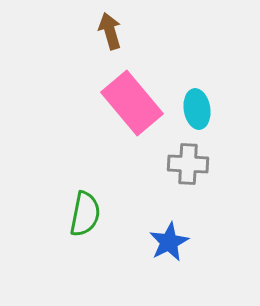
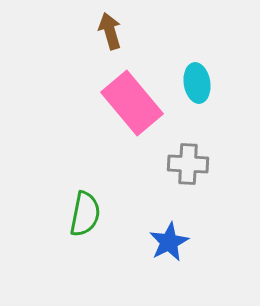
cyan ellipse: moved 26 px up
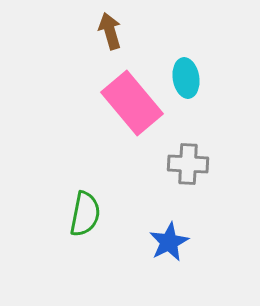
cyan ellipse: moved 11 px left, 5 px up
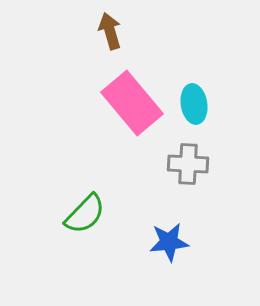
cyan ellipse: moved 8 px right, 26 px down
green semicircle: rotated 33 degrees clockwise
blue star: rotated 21 degrees clockwise
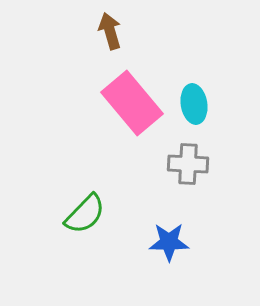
blue star: rotated 6 degrees clockwise
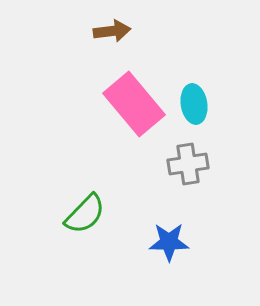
brown arrow: moved 2 px right; rotated 99 degrees clockwise
pink rectangle: moved 2 px right, 1 px down
gray cross: rotated 12 degrees counterclockwise
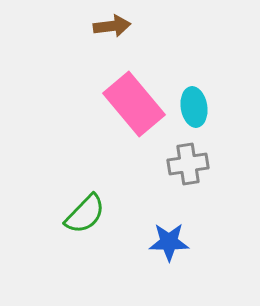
brown arrow: moved 5 px up
cyan ellipse: moved 3 px down
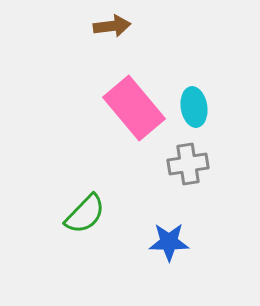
pink rectangle: moved 4 px down
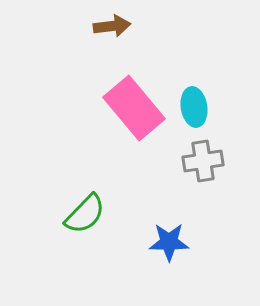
gray cross: moved 15 px right, 3 px up
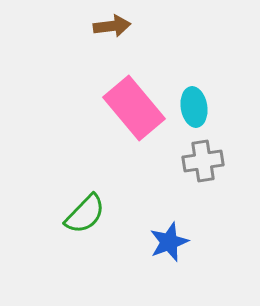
blue star: rotated 21 degrees counterclockwise
